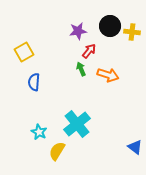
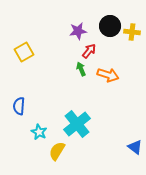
blue semicircle: moved 15 px left, 24 px down
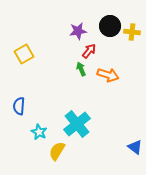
yellow square: moved 2 px down
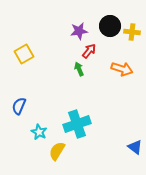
purple star: moved 1 px right
green arrow: moved 2 px left
orange arrow: moved 14 px right, 6 px up
blue semicircle: rotated 18 degrees clockwise
cyan cross: rotated 20 degrees clockwise
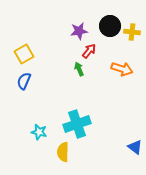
blue semicircle: moved 5 px right, 25 px up
cyan star: rotated 14 degrees counterclockwise
yellow semicircle: moved 6 px right, 1 px down; rotated 30 degrees counterclockwise
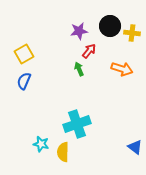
yellow cross: moved 1 px down
cyan star: moved 2 px right, 12 px down
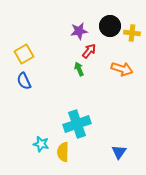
blue semicircle: rotated 48 degrees counterclockwise
blue triangle: moved 16 px left, 5 px down; rotated 28 degrees clockwise
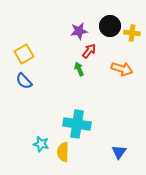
blue semicircle: rotated 18 degrees counterclockwise
cyan cross: rotated 28 degrees clockwise
